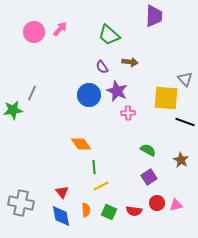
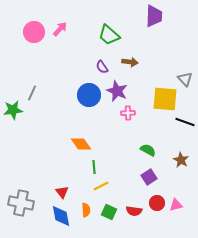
yellow square: moved 1 px left, 1 px down
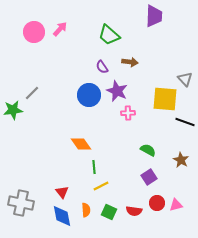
gray line: rotated 21 degrees clockwise
blue diamond: moved 1 px right
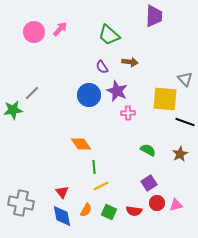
brown star: moved 1 px left, 6 px up; rotated 14 degrees clockwise
purple square: moved 6 px down
orange semicircle: rotated 32 degrees clockwise
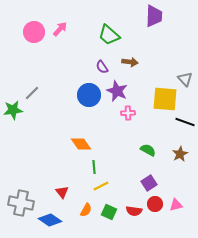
red circle: moved 2 px left, 1 px down
blue diamond: moved 12 px left, 4 px down; rotated 45 degrees counterclockwise
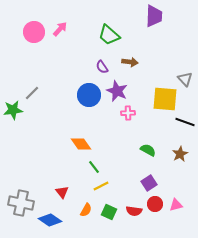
green line: rotated 32 degrees counterclockwise
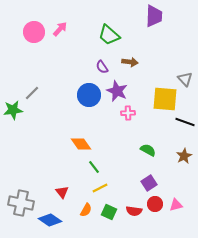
brown star: moved 4 px right, 2 px down
yellow line: moved 1 px left, 2 px down
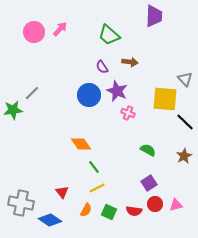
pink cross: rotated 24 degrees clockwise
black line: rotated 24 degrees clockwise
yellow line: moved 3 px left
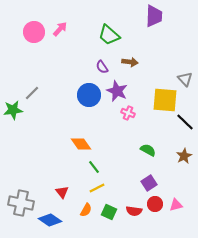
yellow square: moved 1 px down
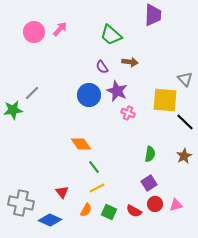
purple trapezoid: moved 1 px left, 1 px up
green trapezoid: moved 2 px right
green semicircle: moved 2 px right, 4 px down; rotated 70 degrees clockwise
red semicircle: rotated 21 degrees clockwise
blue diamond: rotated 10 degrees counterclockwise
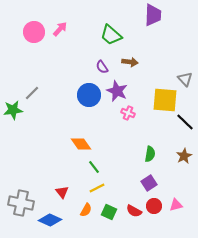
red circle: moved 1 px left, 2 px down
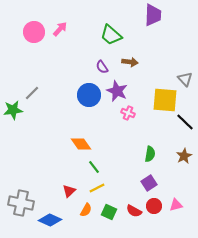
red triangle: moved 7 px right, 1 px up; rotated 24 degrees clockwise
